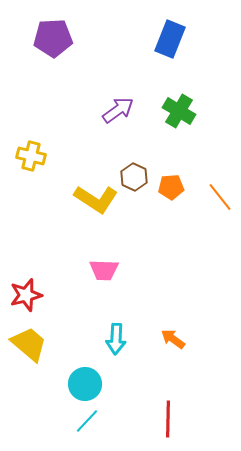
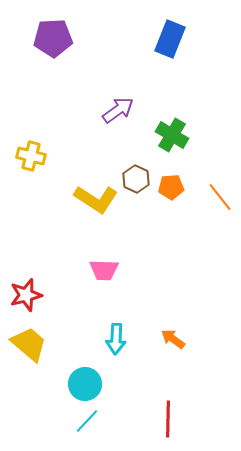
green cross: moved 7 px left, 24 px down
brown hexagon: moved 2 px right, 2 px down
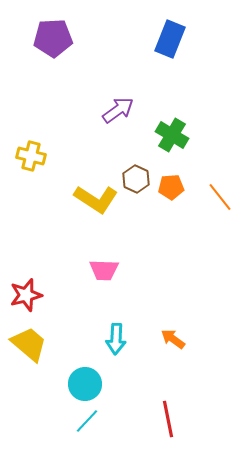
red line: rotated 12 degrees counterclockwise
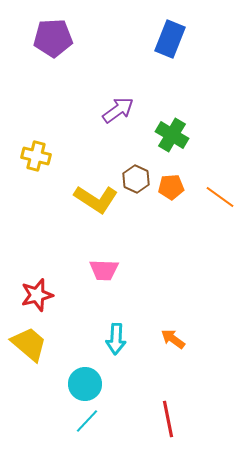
yellow cross: moved 5 px right
orange line: rotated 16 degrees counterclockwise
red star: moved 11 px right
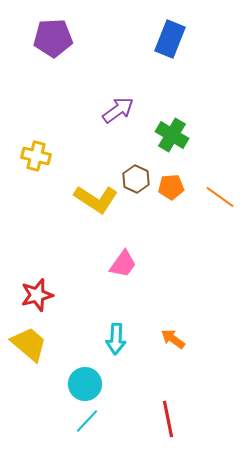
pink trapezoid: moved 19 px right, 6 px up; rotated 56 degrees counterclockwise
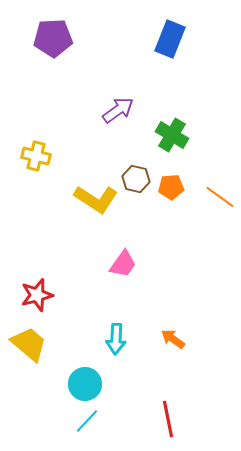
brown hexagon: rotated 12 degrees counterclockwise
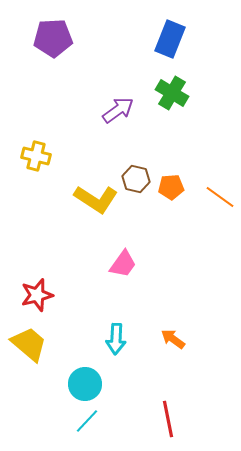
green cross: moved 42 px up
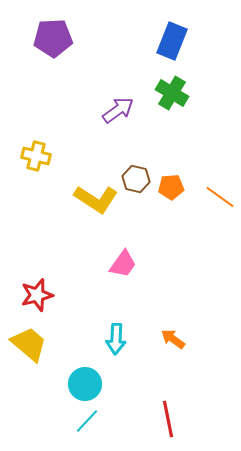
blue rectangle: moved 2 px right, 2 px down
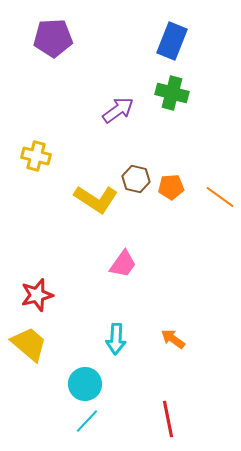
green cross: rotated 16 degrees counterclockwise
